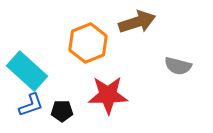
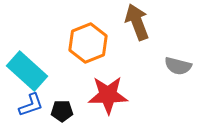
brown arrow: rotated 93 degrees counterclockwise
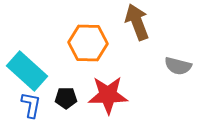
orange hexagon: rotated 24 degrees clockwise
blue L-shape: rotated 60 degrees counterclockwise
black pentagon: moved 4 px right, 13 px up
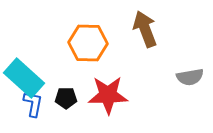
brown arrow: moved 8 px right, 7 px down
gray semicircle: moved 12 px right, 11 px down; rotated 24 degrees counterclockwise
cyan rectangle: moved 3 px left, 7 px down
blue L-shape: moved 2 px right, 1 px up
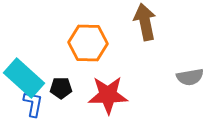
brown arrow: moved 7 px up; rotated 9 degrees clockwise
black pentagon: moved 5 px left, 10 px up
